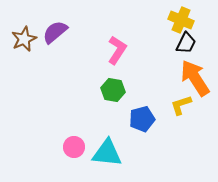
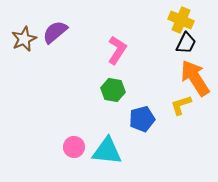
cyan triangle: moved 2 px up
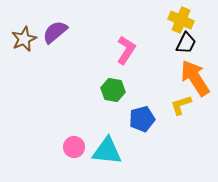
pink L-shape: moved 9 px right
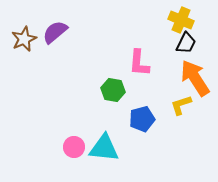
pink L-shape: moved 13 px right, 13 px down; rotated 152 degrees clockwise
cyan triangle: moved 3 px left, 3 px up
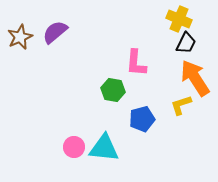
yellow cross: moved 2 px left, 1 px up
brown star: moved 4 px left, 2 px up
pink L-shape: moved 3 px left
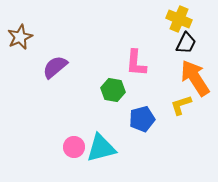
purple semicircle: moved 35 px down
cyan triangle: moved 3 px left; rotated 20 degrees counterclockwise
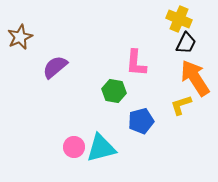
green hexagon: moved 1 px right, 1 px down
blue pentagon: moved 1 px left, 2 px down
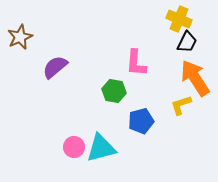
black trapezoid: moved 1 px right, 1 px up
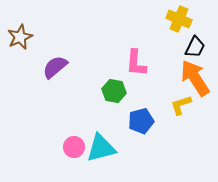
black trapezoid: moved 8 px right, 5 px down
